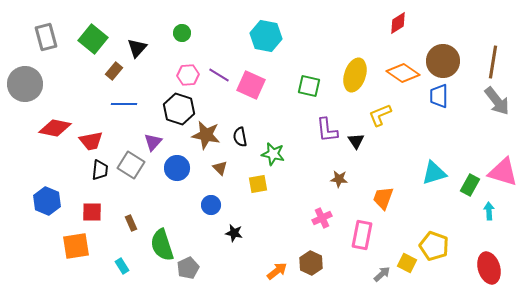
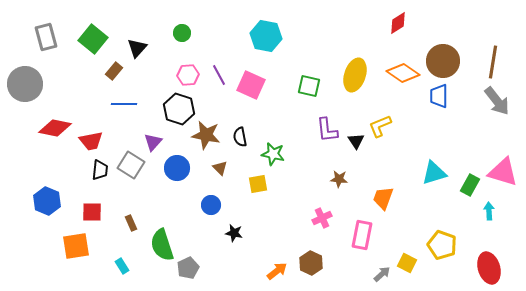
purple line at (219, 75): rotated 30 degrees clockwise
yellow L-shape at (380, 115): moved 11 px down
yellow pentagon at (434, 246): moved 8 px right, 1 px up
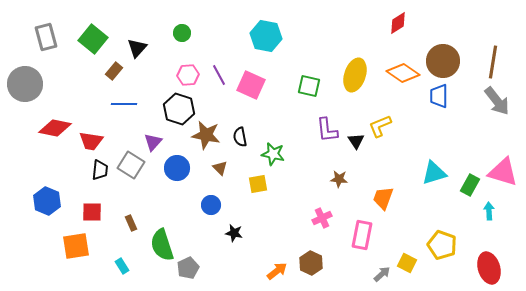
red trapezoid at (91, 141): rotated 20 degrees clockwise
